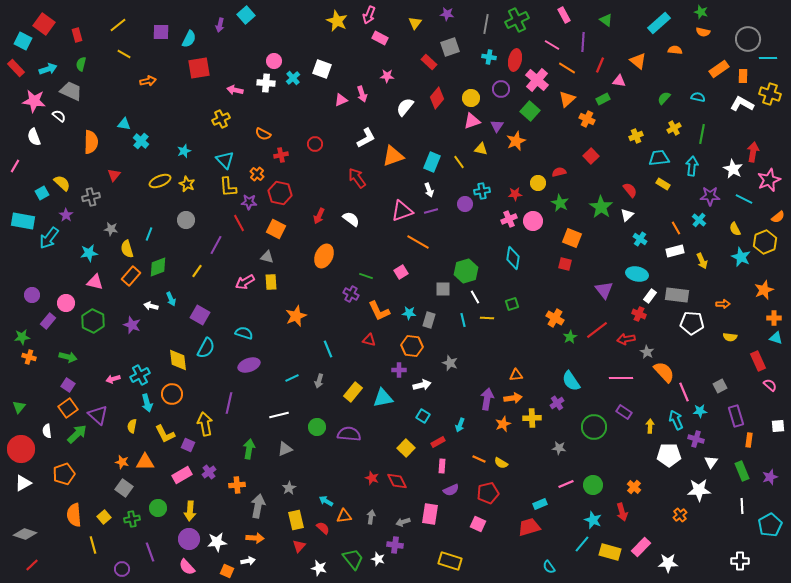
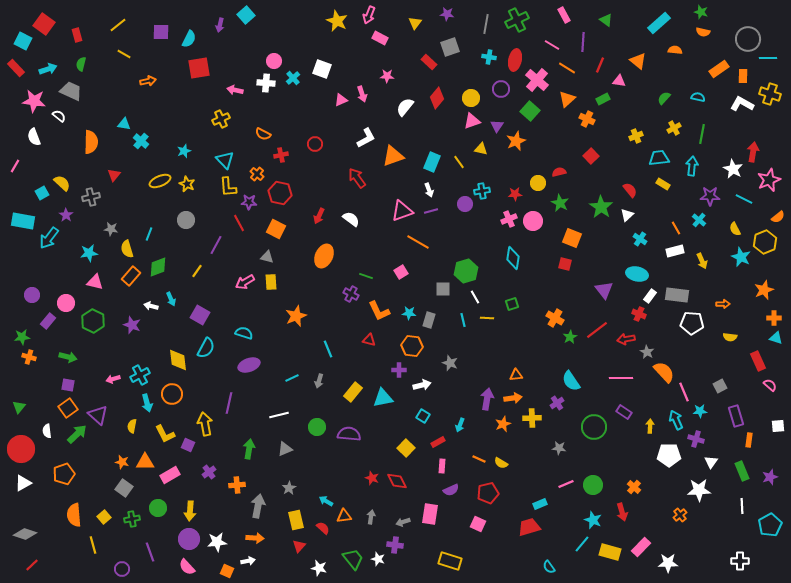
purple square at (68, 385): rotated 24 degrees counterclockwise
pink rectangle at (182, 475): moved 12 px left
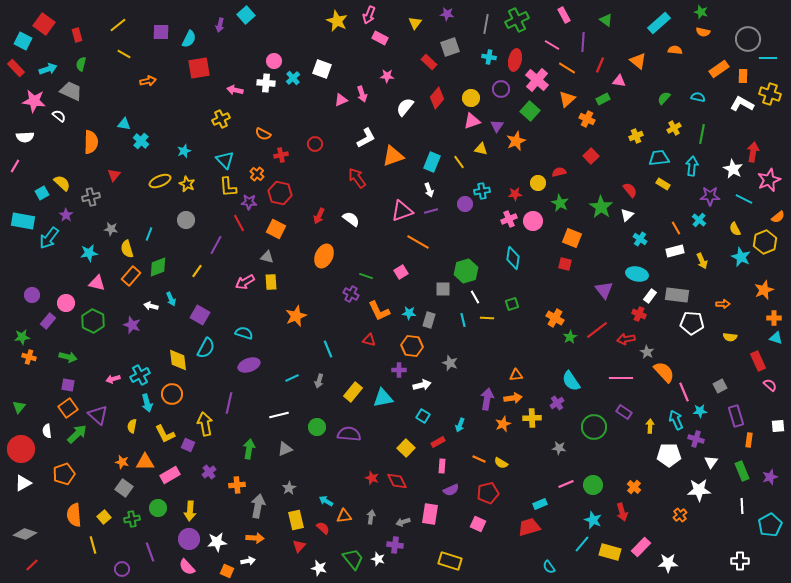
white semicircle at (34, 137): moved 9 px left; rotated 72 degrees counterclockwise
pink triangle at (95, 282): moved 2 px right, 1 px down
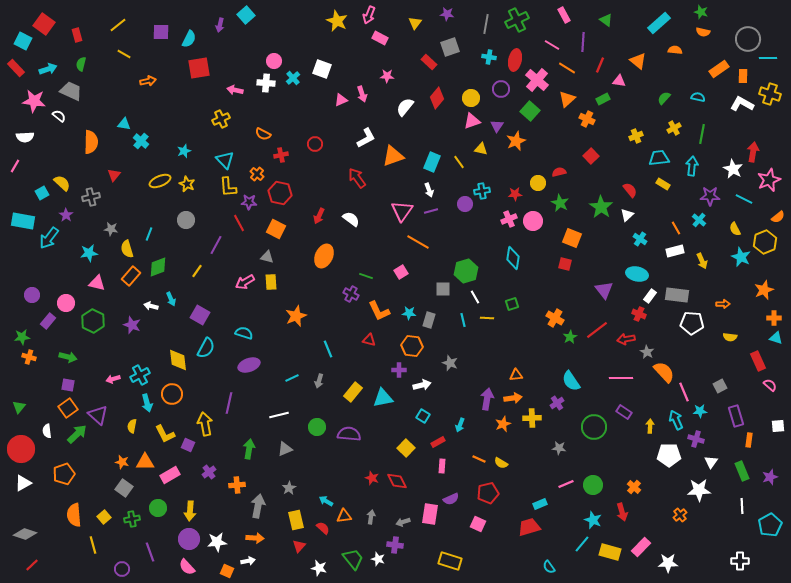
pink triangle at (402, 211): rotated 35 degrees counterclockwise
purple semicircle at (451, 490): moved 9 px down
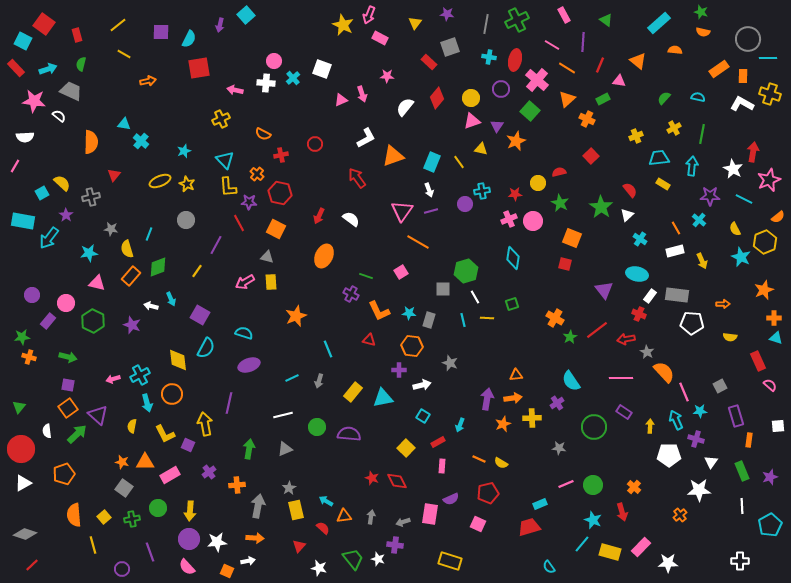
yellow star at (337, 21): moved 6 px right, 4 px down
white line at (279, 415): moved 4 px right
yellow rectangle at (296, 520): moved 10 px up
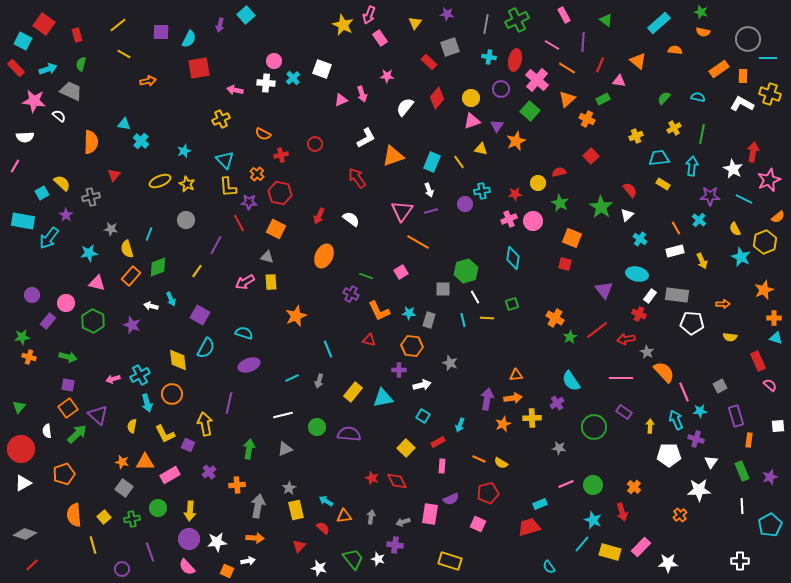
pink rectangle at (380, 38): rotated 28 degrees clockwise
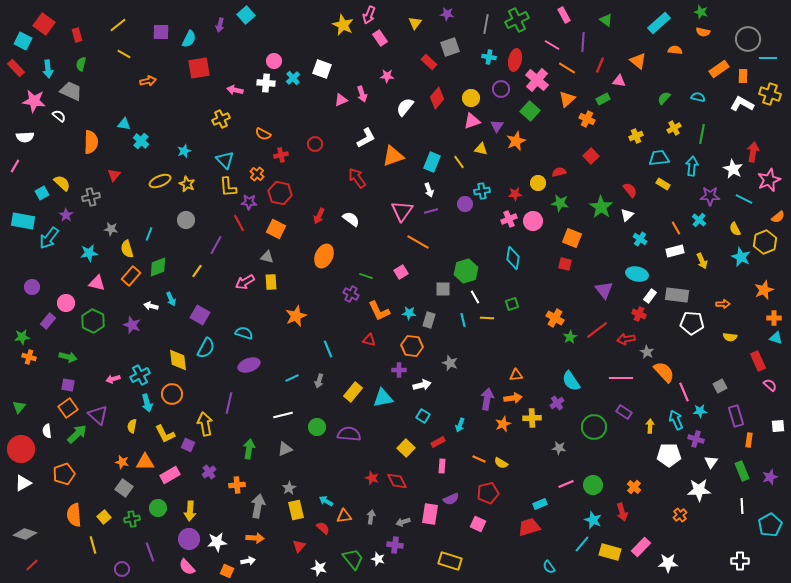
cyan arrow at (48, 69): rotated 102 degrees clockwise
green star at (560, 203): rotated 18 degrees counterclockwise
purple circle at (32, 295): moved 8 px up
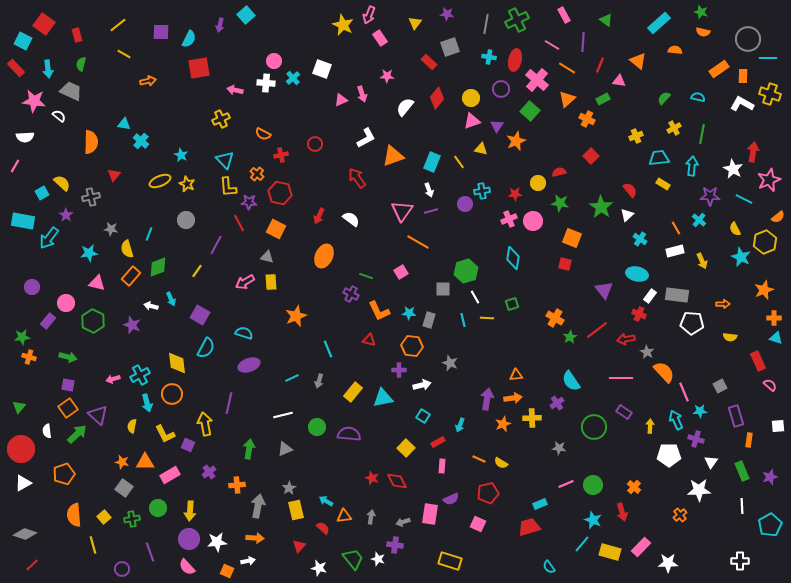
cyan star at (184, 151): moved 3 px left, 4 px down; rotated 24 degrees counterclockwise
yellow diamond at (178, 360): moved 1 px left, 3 px down
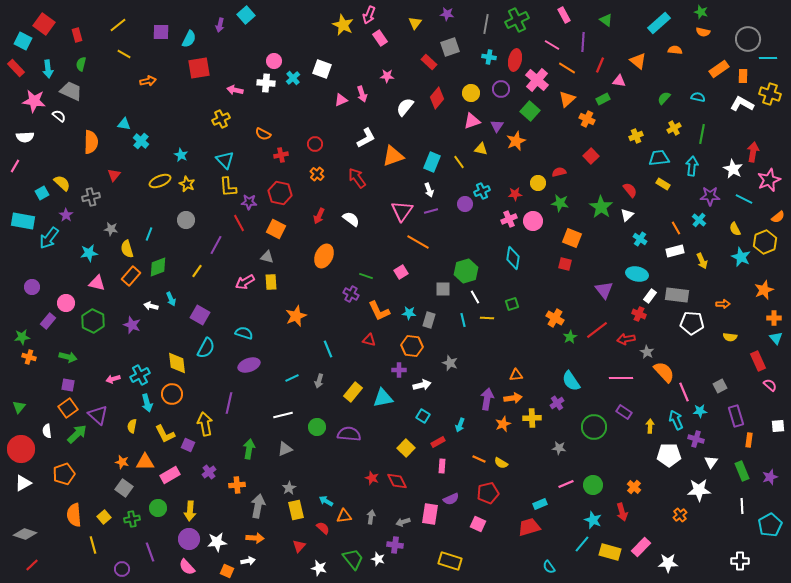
yellow circle at (471, 98): moved 5 px up
orange cross at (257, 174): moved 60 px right
cyan cross at (482, 191): rotated 14 degrees counterclockwise
cyan triangle at (776, 338): rotated 32 degrees clockwise
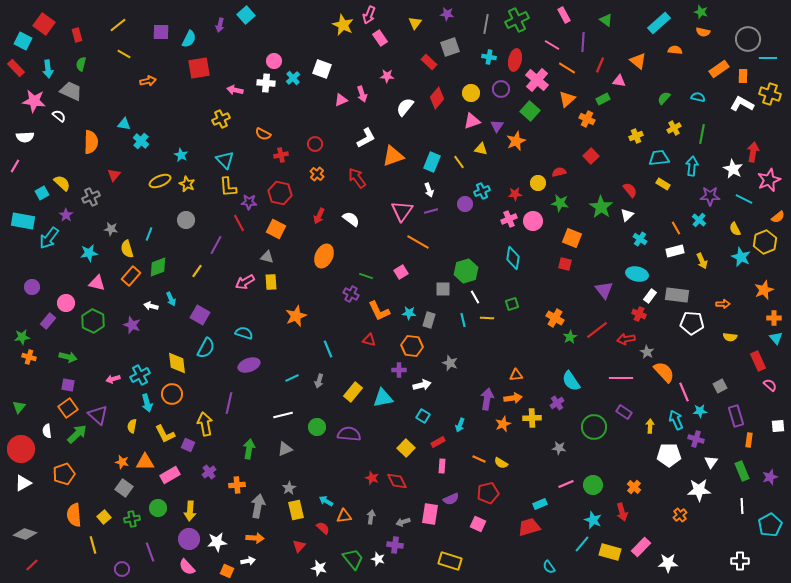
gray cross at (91, 197): rotated 12 degrees counterclockwise
